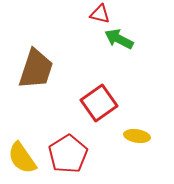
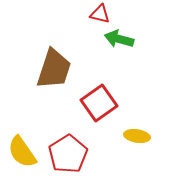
green arrow: rotated 12 degrees counterclockwise
brown trapezoid: moved 18 px right
yellow semicircle: moved 6 px up
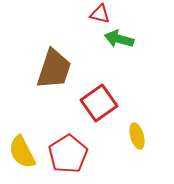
yellow ellipse: rotated 65 degrees clockwise
yellow semicircle: rotated 8 degrees clockwise
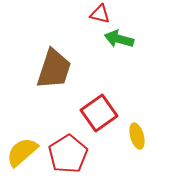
red square: moved 10 px down
yellow semicircle: rotated 76 degrees clockwise
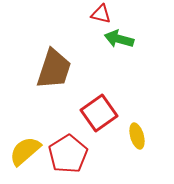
red triangle: moved 1 px right
yellow semicircle: moved 3 px right, 1 px up
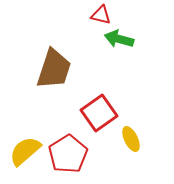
red triangle: moved 1 px down
yellow ellipse: moved 6 px left, 3 px down; rotated 10 degrees counterclockwise
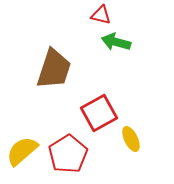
green arrow: moved 3 px left, 3 px down
red square: rotated 6 degrees clockwise
yellow semicircle: moved 3 px left
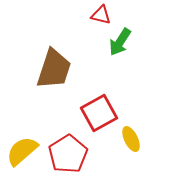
green arrow: moved 4 px right; rotated 72 degrees counterclockwise
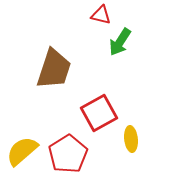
yellow ellipse: rotated 20 degrees clockwise
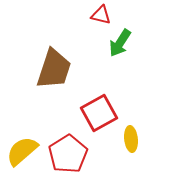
green arrow: moved 1 px down
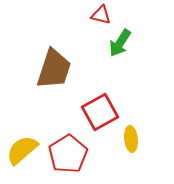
red square: moved 1 px right, 1 px up
yellow semicircle: moved 1 px up
